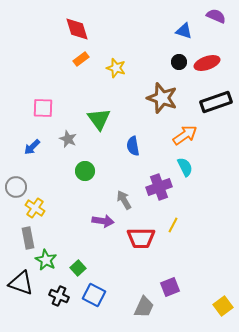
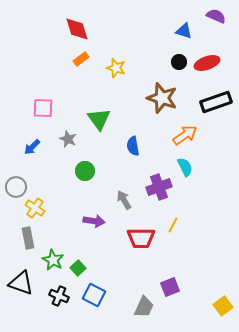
purple arrow: moved 9 px left
green star: moved 7 px right
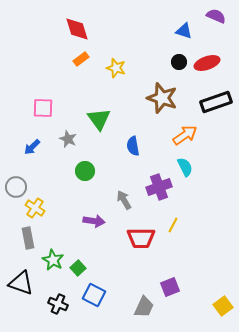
black cross: moved 1 px left, 8 px down
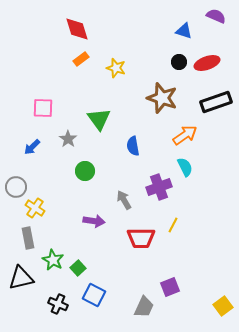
gray star: rotated 12 degrees clockwise
black triangle: moved 5 px up; rotated 32 degrees counterclockwise
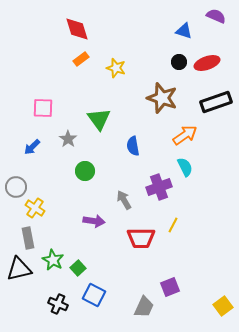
black triangle: moved 2 px left, 9 px up
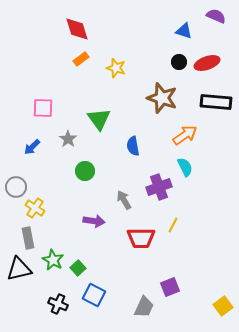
black rectangle: rotated 24 degrees clockwise
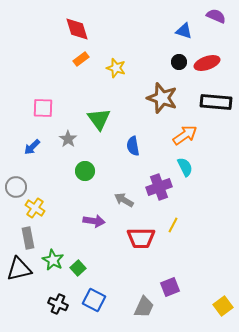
gray arrow: rotated 30 degrees counterclockwise
blue square: moved 5 px down
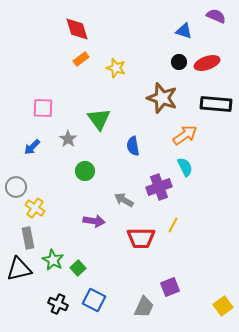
black rectangle: moved 2 px down
